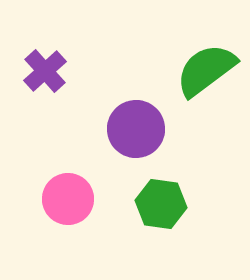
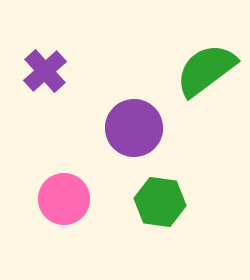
purple circle: moved 2 px left, 1 px up
pink circle: moved 4 px left
green hexagon: moved 1 px left, 2 px up
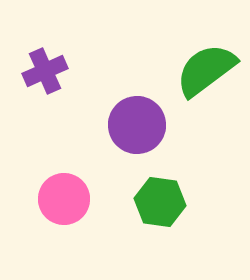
purple cross: rotated 18 degrees clockwise
purple circle: moved 3 px right, 3 px up
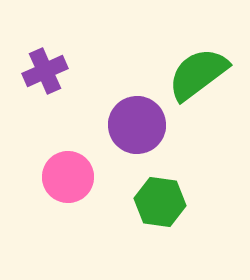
green semicircle: moved 8 px left, 4 px down
pink circle: moved 4 px right, 22 px up
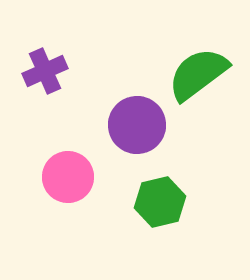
green hexagon: rotated 21 degrees counterclockwise
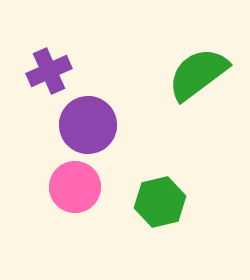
purple cross: moved 4 px right
purple circle: moved 49 px left
pink circle: moved 7 px right, 10 px down
